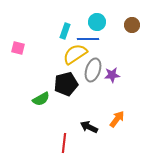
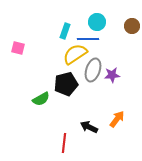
brown circle: moved 1 px down
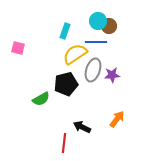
cyan circle: moved 1 px right, 1 px up
brown circle: moved 23 px left
blue line: moved 8 px right, 3 px down
black arrow: moved 7 px left
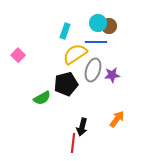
cyan circle: moved 2 px down
pink square: moved 7 px down; rotated 32 degrees clockwise
green semicircle: moved 1 px right, 1 px up
black arrow: rotated 102 degrees counterclockwise
red line: moved 9 px right
